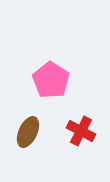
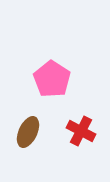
pink pentagon: moved 1 px right, 1 px up
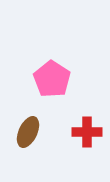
red cross: moved 6 px right, 1 px down; rotated 28 degrees counterclockwise
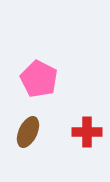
pink pentagon: moved 13 px left; rotated 6 degrees counterclockwise
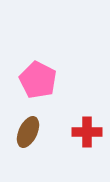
pink pentagon: moved 1 px left, 1 px down
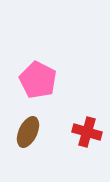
red cross: rotated 16 degrees clockwise
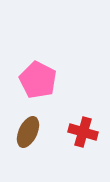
red cross: moved 4 px left
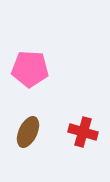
pink pentagon: moved 8 px left, 11 px up; rotated 24 degrees counterclockwise
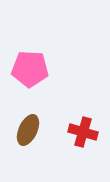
brown ellipse: moved 2 px up
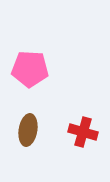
brown ellipse: rotated 16 degrees counterclockwise
